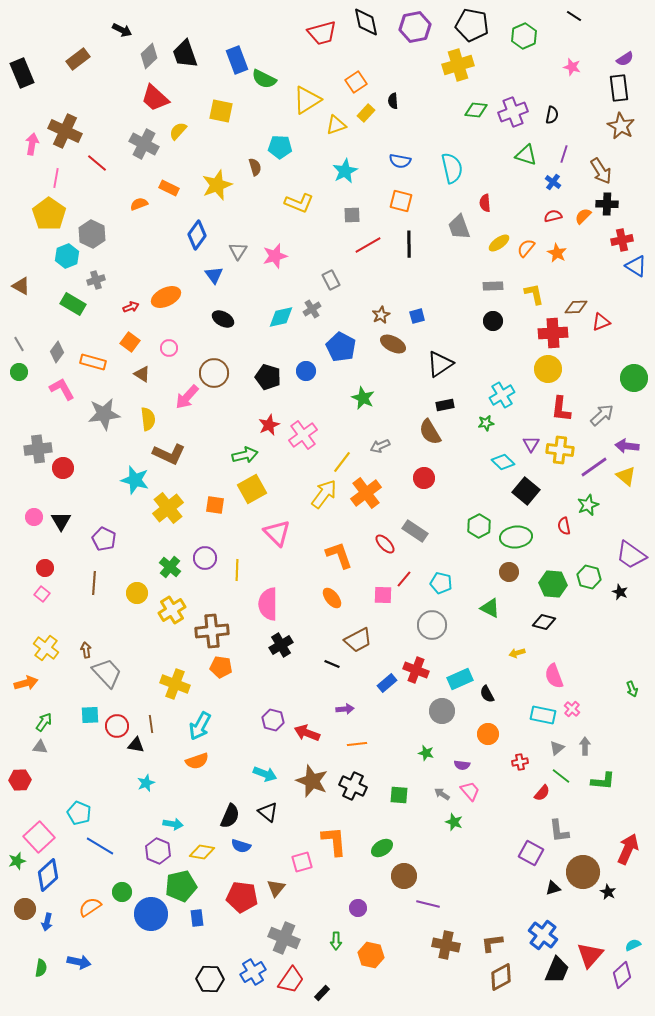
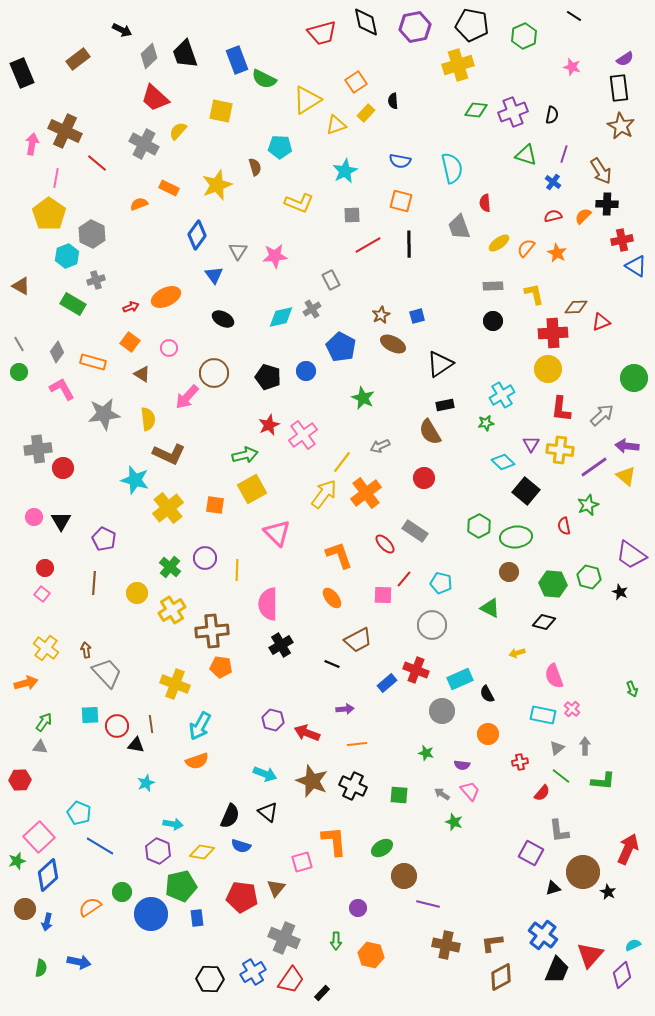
pink star at (275, 256): rotated 10 degrees clockwise
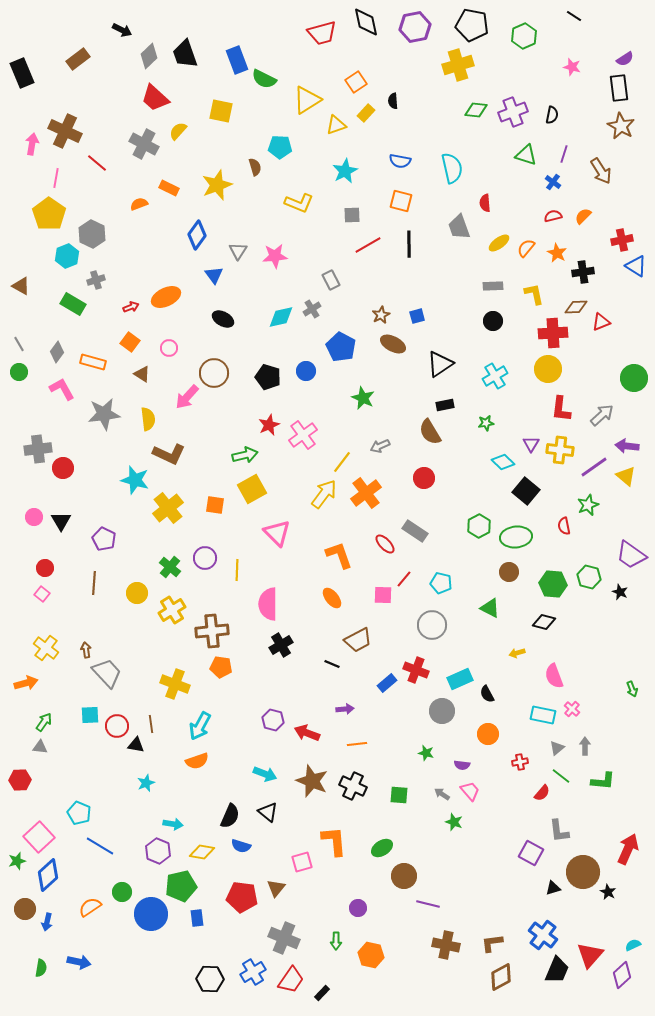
black cross at (607, 204): moved 24 px left, 68 px down; rotated 10 degrees counterclockwise
cyan cross at (502, 395): moved 7 px left, 19 px up
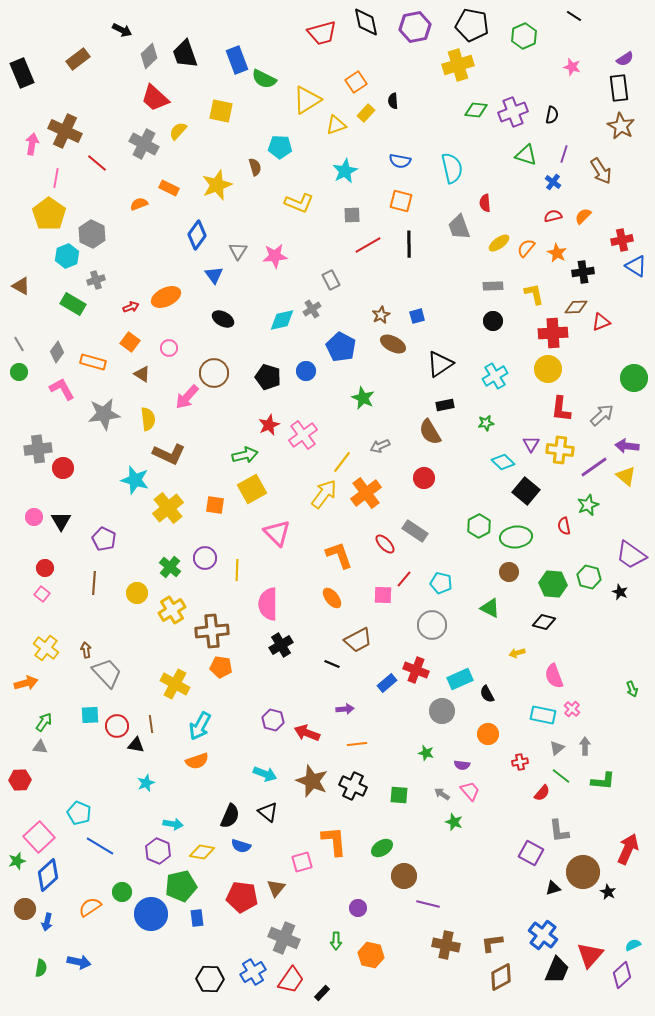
cyan diamond at (281, 317): moved 1 px right, 3 px down
yellow cross at (175, 684): rotated 8 degrees clockwise
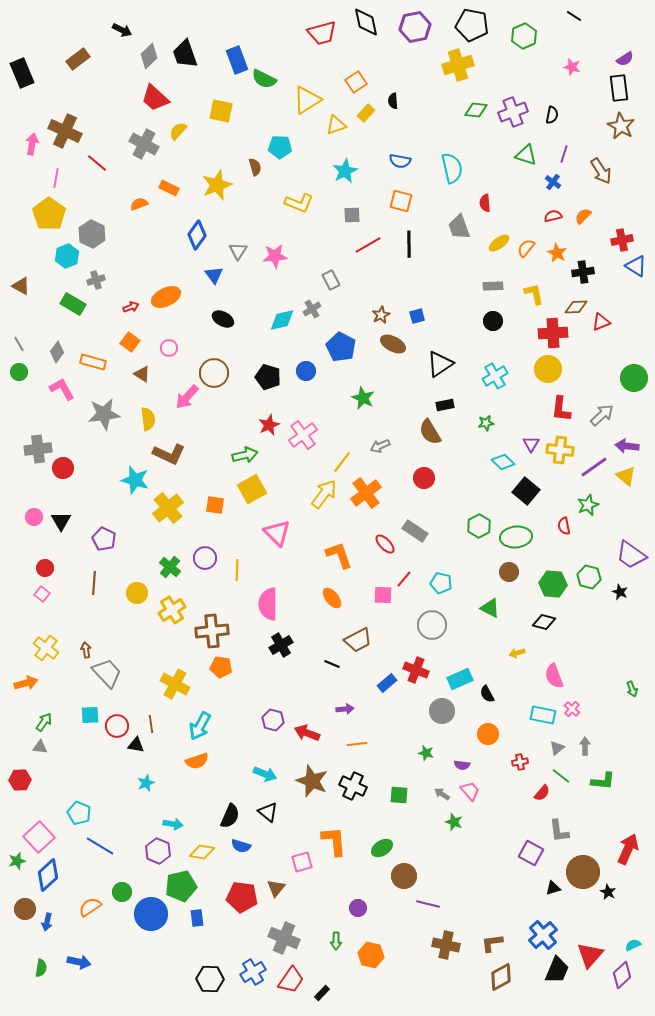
blue cross at (543, 935): rotated 12 degrees clockwise
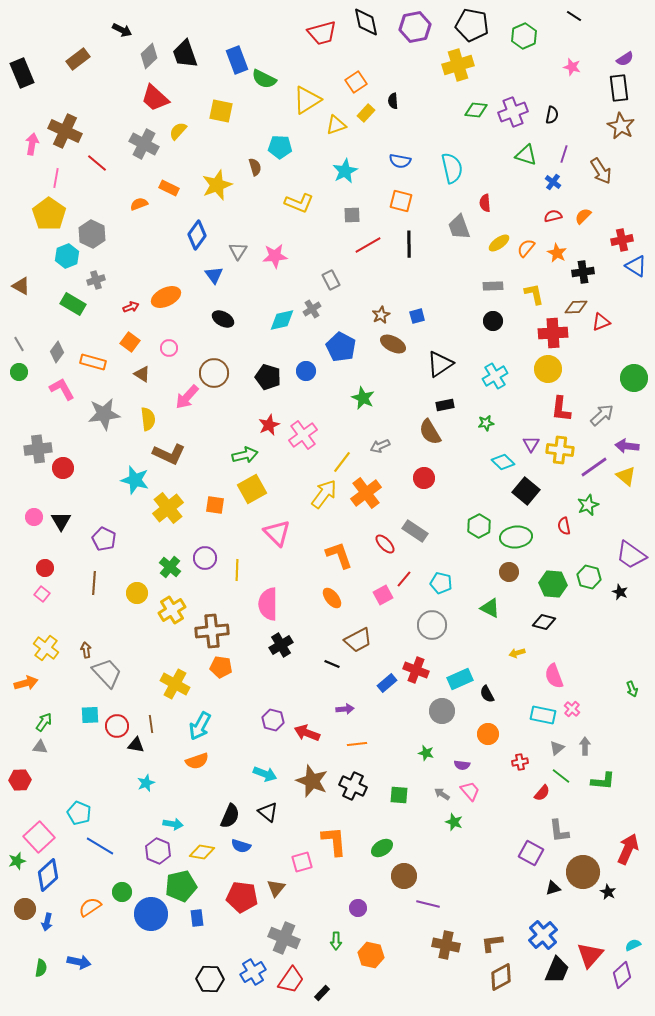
pink square at (383, 595): rotated 30 degrees counterclockwise
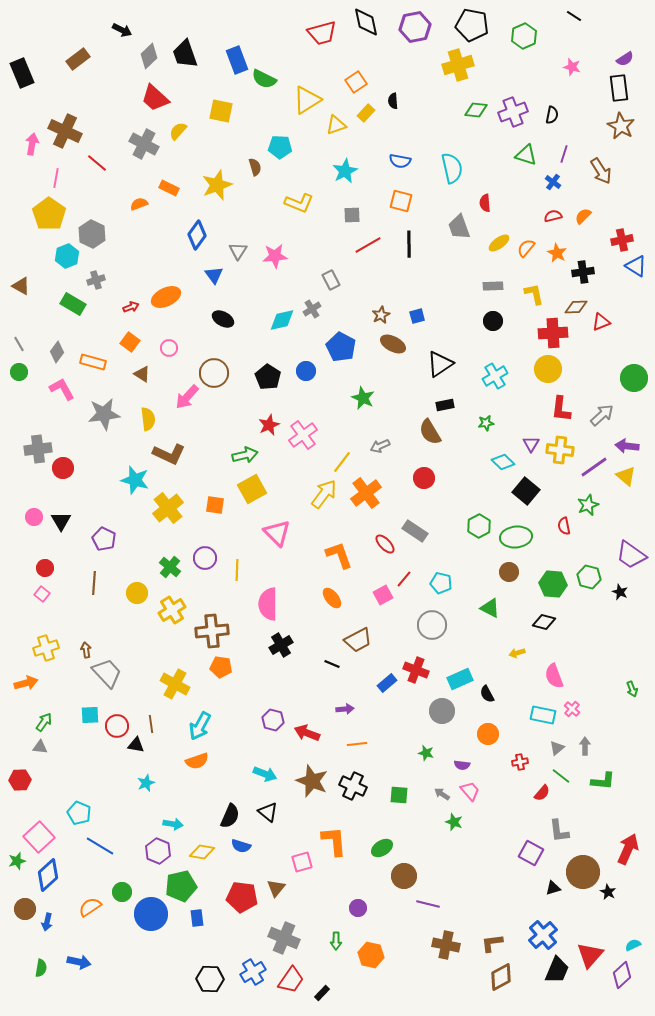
black pentagon at (268, 377): rotated 15 degrees clockwise
yellow cross at (46, 648): rotated 35 degrees clockwise
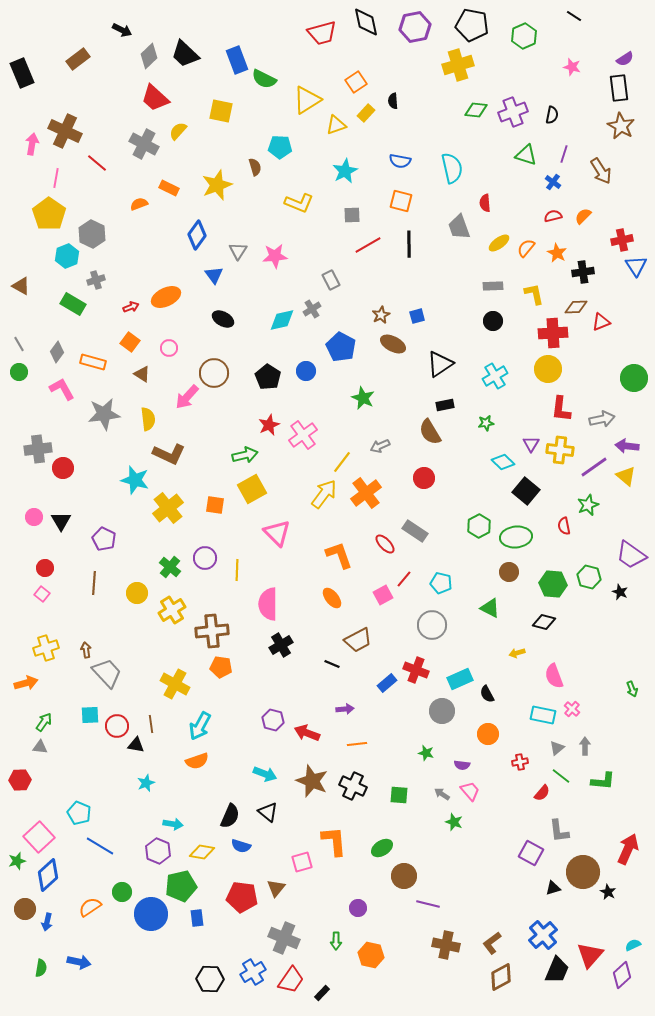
black trapezoid at (185, 54): rotated 28 degrees counterclockwise
blue triangle at (636, 266): rotated 25 degrees clockwise
gray arrow at (602, 415): moved 4 px down; rotated 30 degrees clockwise
brown L-shape at (492, 943): rotated 30 degrees counterclockwise
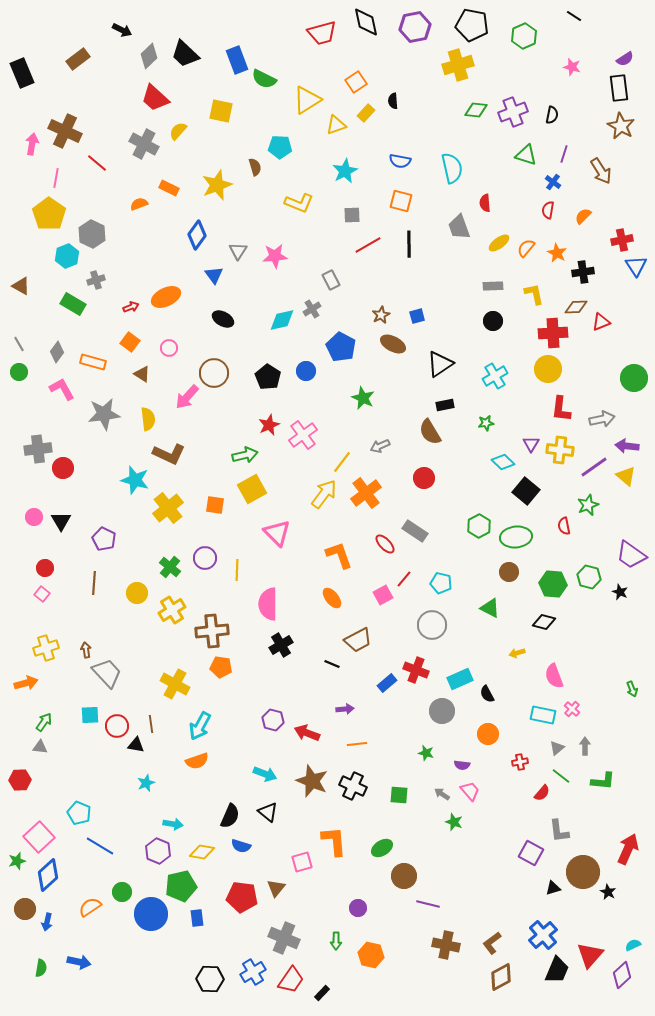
red semicircle at (553, 216): moved 5 px left, 6 px up; rotated 66 degrees counterclockwise
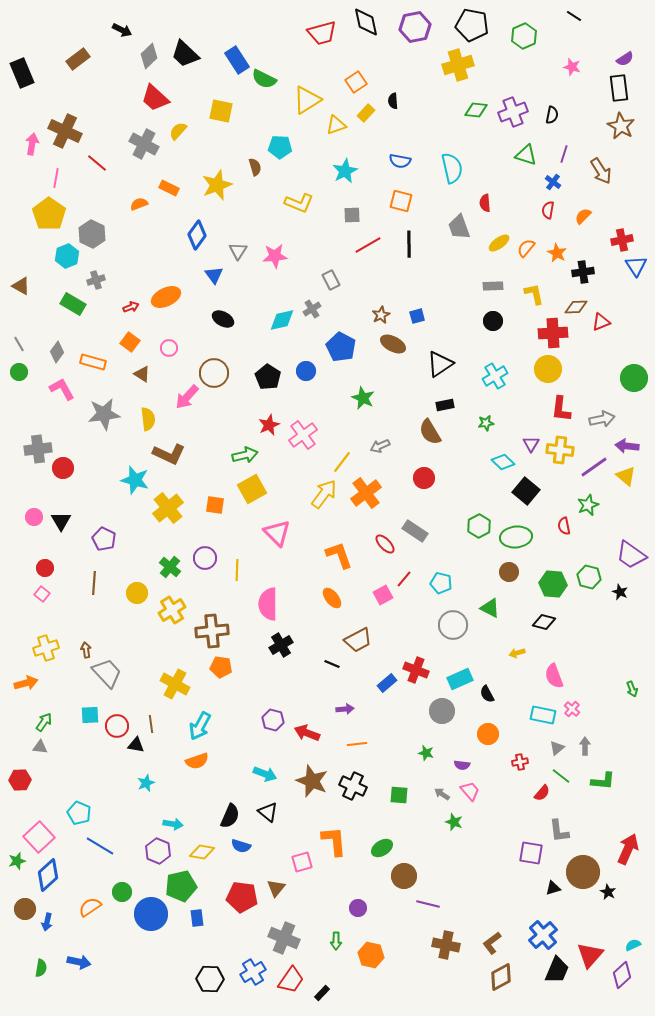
blue rectangle at (237, 60): rotated 12 degrees counterclockwise
gray circle at (432, 625): moved 21 px right
purple square at (531, 853): rotated 20 degrees counterclockwise
